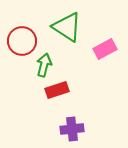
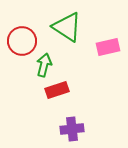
pink rectangle: moved 3 px right, 2 px up; rotated 15 degrees clockwise
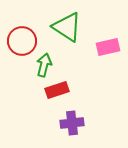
purple cross: moved 6 px up
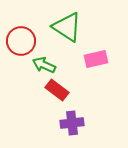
red circle: moved 1 px left
pink rectangle: moved 12 px left, 12 px down
green arrow: rotated 80 degrees counterclockwise
red rectangle: rotated 55 degrees clockwise
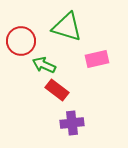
green triangle: rotated 16 degrees counterclockwise
pink rectangle: moved 1 px right
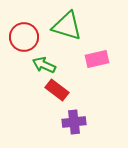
green triangle: moved 1 px up
red circle: moved 3 px right, 4 px up
purple cross: moved 2 px right, 1 px up
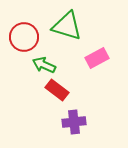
pink rectangle: moved 1 px up; rotated 15 degrees counterclockwise
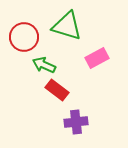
purple cross: moved 2 px right
